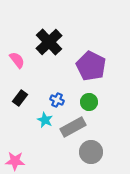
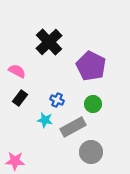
pink semicircle: moved 11 px down; rotated 24 degrees counterclockwise
green circle: moved 4 px right, 2 px down
cyan star: rotated 14 degrees counterclockwise
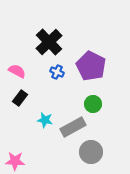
blue cross: moved 28 px up
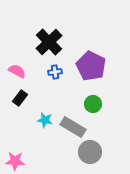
blue cross: moved 2 px left; rotated 32 degrees counterclockwise
gray rectangle: rotated 60 degrees clockwise
gray circle: moved 1 px left
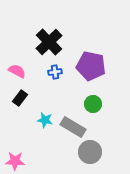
purple pentagon: rotated 16 degrees counterclockwise
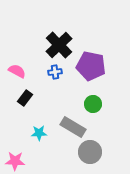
black cross: moved 10 px right, 3 px down
black rectangle: moved 5 px right
cyan star: moved 6 px left, 13 px down; rotated 14 degrees counterclockwise
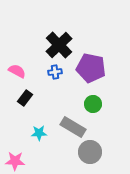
purple pentagon: moved 2 px down
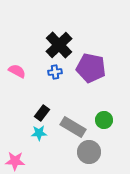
black rectangle: moved 17 px right, 15 px down
green circle: moved 11 px right, 16 px down
gray circle: moved 1 px left
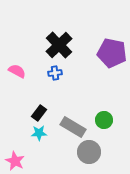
purple pentagon: moved 21 px right, 15 px up
blue cross: moved 1 px down
black rectangle: moved 3 px left
pink star: rotated 24 degrees clockwise
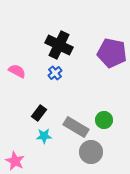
black cross: rotated 20 degrees counterclockwise
blue cross: rotated 32 degrees counterclockwise
gray rectangle: moved 3 px right
cyan star: moved 5 px right, 3 px down
gray circle: moved 2 px right
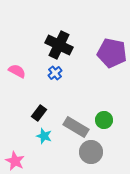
cyan star: rotated 21 degrees clockwise
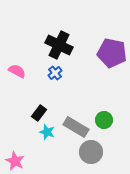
cyan star: moved 3 px right, 4 px up
